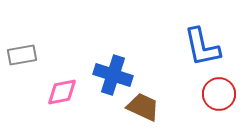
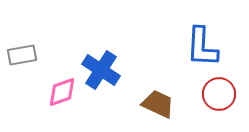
blue L-shape: rotated 15 degrees clockwise
blue cross: moved 12 px left, 5 px up; rotated 15 degrees clockwise
pink diamond: rotated 8 degrees counterclockwise
brown trapezoid: moved 15 px right, 3 px up
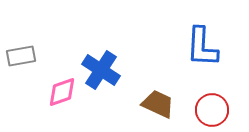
gray rectangle: moved 1 px left, 1 px down
red circle: moved 7 px left, 16 px down
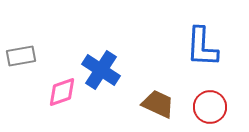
red circle: moved 2 px left, 3 px up
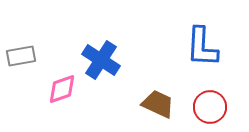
blue cross: moved 10 px up
pink diamond: moved 3 px up
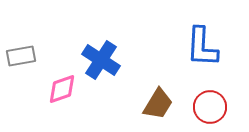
brown trapezoid: rotated 96 degrees clockwise
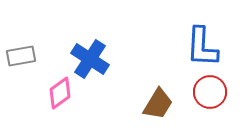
blue cross: moved 11 px left, 1 px up
pink diamond: moved 2 px left, 4 px down; rotated 16 degrees counterclockwise
red circle: moved 15 px up
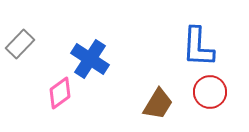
blue L-shape: moved 4 px left
gray rectangle: moved 1 px left, 12 px up; rotated 36 degrees counterclockwise
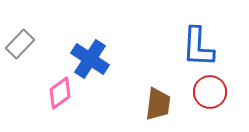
brown trapezoid: rotated 24 degrees counterclockwise
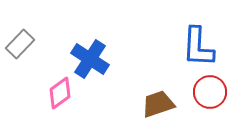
brown trapezoid: rotated 116 degrees counterclockwise
